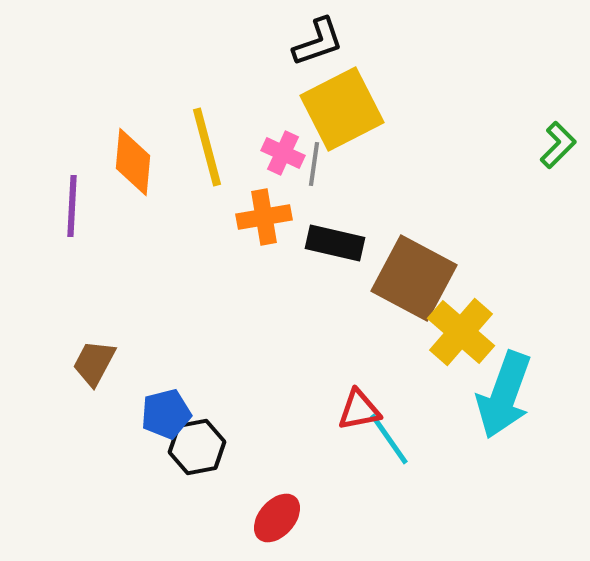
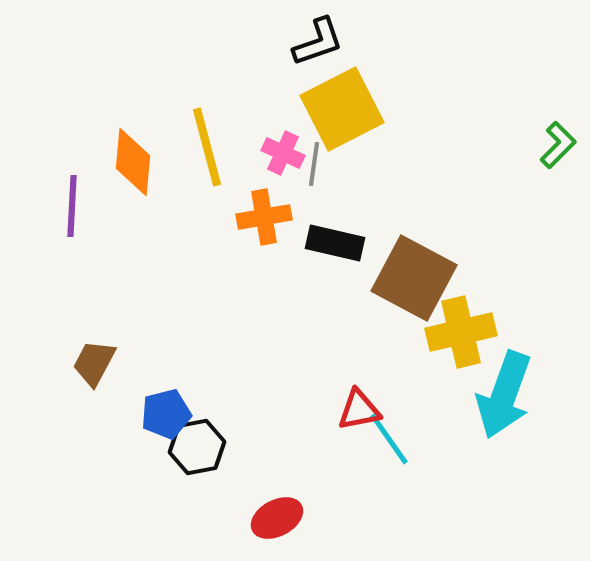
yellow cross: rotated 36 degrees clockwise
red ellipse: rotated 21 degrees clockwise
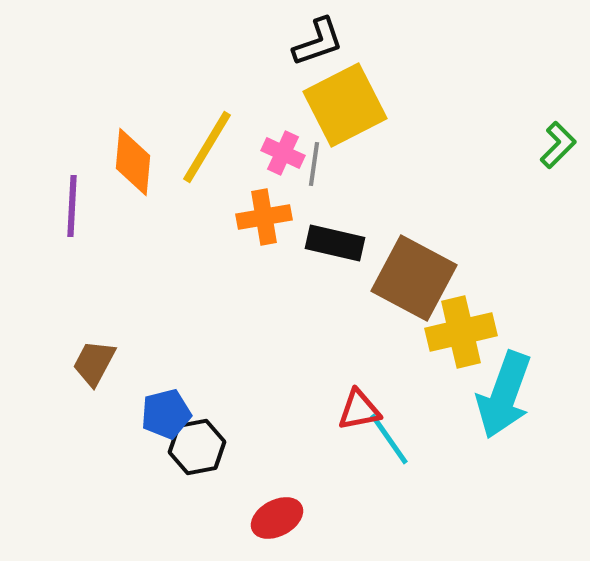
yellow square: moved 3 px right, 4 px up
yellow line: rotated 46 degrees clockwise
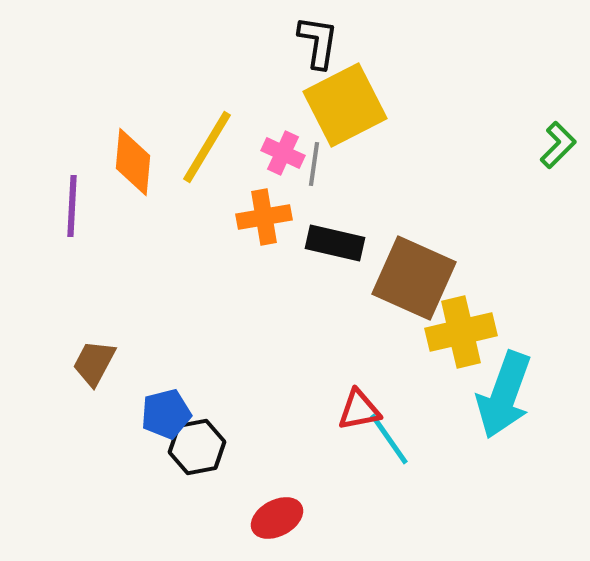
black L-shape: rotated 62 degrees counterclockwise
brown square: rotated 4 degrees counterclockwise
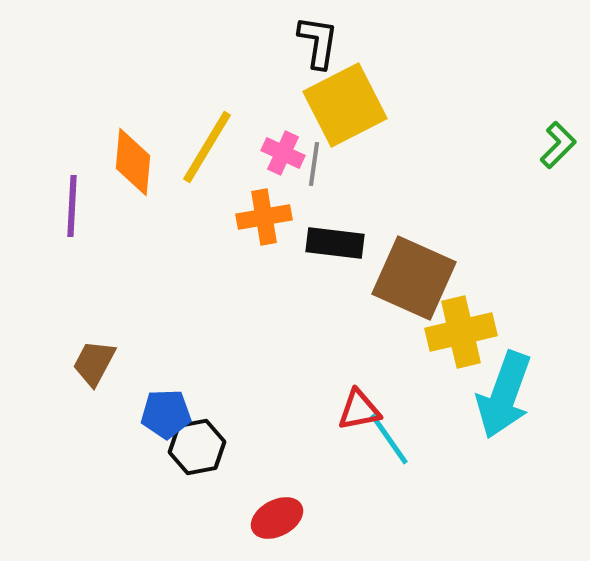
black rectangle: rotated 6 degrees counterclockwise
blue pentagon: rotated 12 degrees clockwise
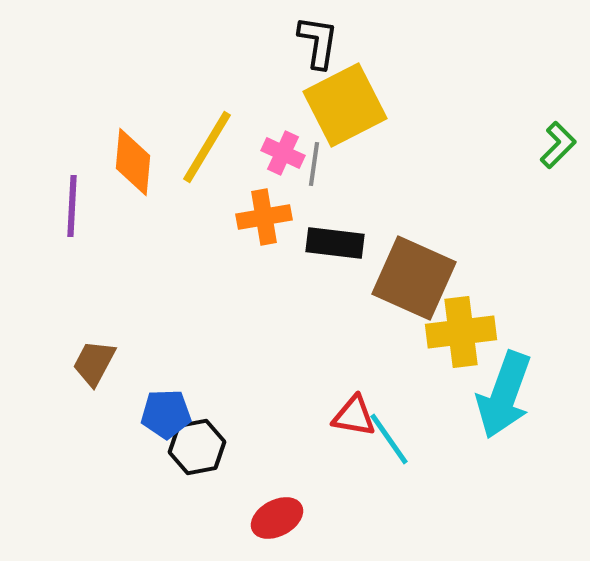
yellow cross: rotated 6 degrees clockwise
red triangle: moved 5 px left, 6 px down; rotated 21 degrees clockwise
